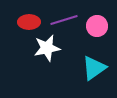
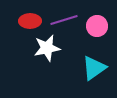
red ellipse: moved 1 px right, 1 px up
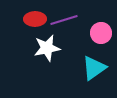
red ellipse: moved 5 px right, 2 px up
pink circle: moved 4 px right, 7 px down
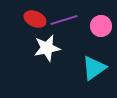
red ellipse: rotated 25 degrees clockwise
pink circle: moved 7 px up
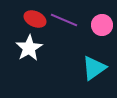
purple line: rotated 40 degrees clockwise
pink circle: moved 1 px right, 1 px up
white star: moved 18 px left; rotated 20 degrees counterclockwise
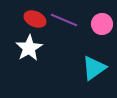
pink circle: moved 1 px up
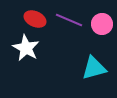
purple line: moved 5 px right
white star: moved 3 px left; rotated 12 degrees counterclockwise
cyan triangle: rotated 20 degrees clockwise
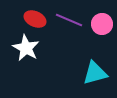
cyan triangle: moved 1 px right, 5 px down
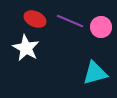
purple line: moved 1 px right, 1 px down
pink circle: moved 1 px left, 3 px down
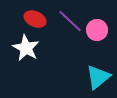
purple line: rotated 20 degrees clockwise
pink circle: moved 4 px left, 3 px down
cyan triangle: moved 3 px right, 4 px down; rotated 24 degrees counterclockwise
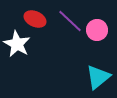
white star: moved 9 px left, 4 px up
